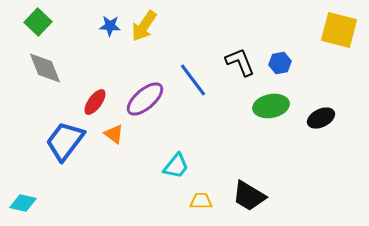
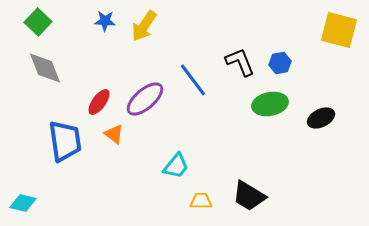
blue star: moved 5 px left, 5 px up
red ellipse: moved 4 px right
green ellipse: moved 1 px left, 2 px up
blue trapezoid: rotated 135 degrees clockwise
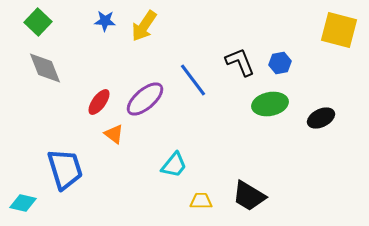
blue trapezoid: moved 28 px down; rotated 9 degrees counterclockwise
cyan trapezoid: moved 2 px left, 1 px up
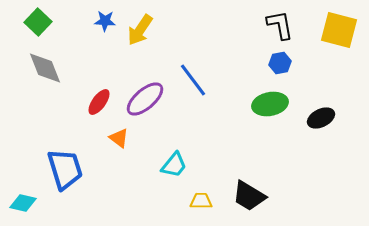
yellow arrow: moved 4 px left, 4 px down
black L-shape: moved 40 px right, 37 px up; rotated 12 degrees clockwise
orange triangle: moved 5 px right, 4 px down
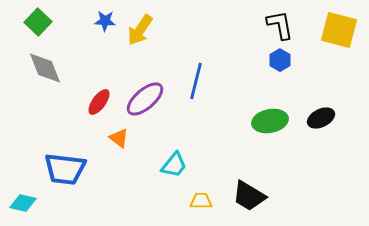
blue hexagon: moved 3 px up; rotated 20 degrees counterclockwise
blue line: moved 3 px right, 1 px down; rotated 51 degrees clockwise
green ellipse: moved 17 px down
blue trapezoid: rotated 114 degrees clockwise
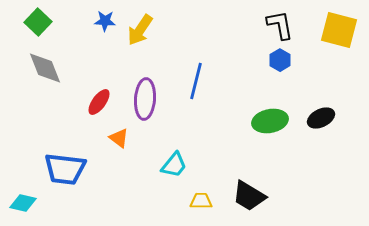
purple ellipse: rotated 45 degrees counterclockwise
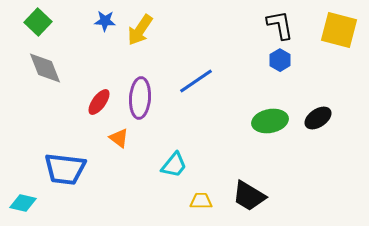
blue line: rotated 42 degrees clockwise
purple ellipse: moved 5 px left, 1 px up
black ellipse: moved 3 px left; rotated 8 degrees counterclockwise
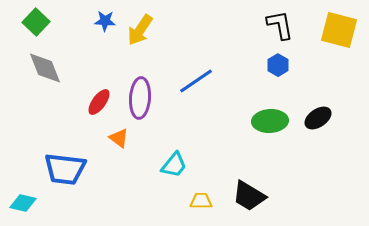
green square: moved 2 px left
blue hexagon: moved 2 px left, 5 px down
green ellipse: rotated 8 degrees clockwise
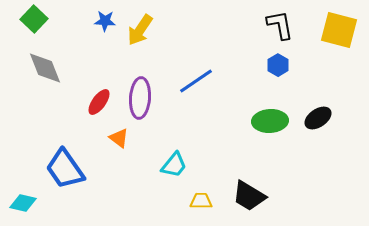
green square: moved 2 px left, 3 px up
blue trapezoid: rotated 48 degrees clockwise
